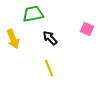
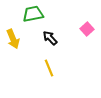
pink square: rotated 24 degrees clockwise
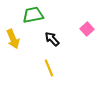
green trapezoid: moved 1 px down
black arrow: moved 2 px right, 1 px down
